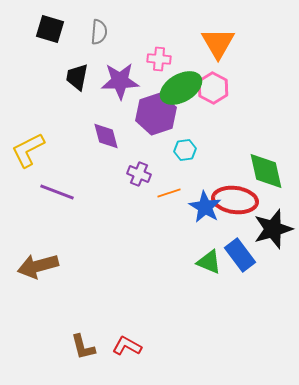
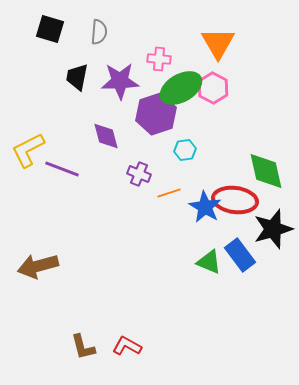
purple line: moved 5 px right, 23 px up
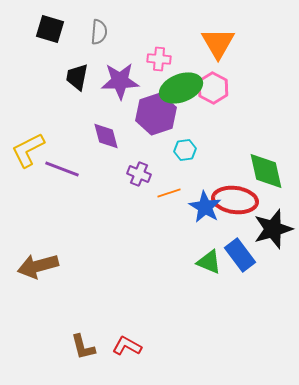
green ellipse: rotated 9 degrees clockwise
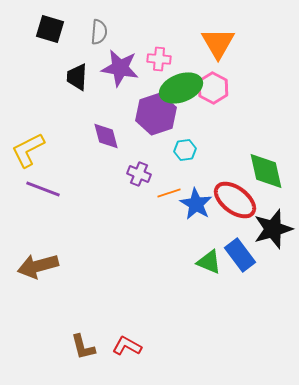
black trapezoid: rotated 8 degrees counterclockwise
purple star: moved 13 px up; rotated 12 degrees clockwise
purple line: moved 19 px left, 20 px down
red ellipse: rotated 30 degrees clockwise
blue star: moved 9 px left, 3 px up
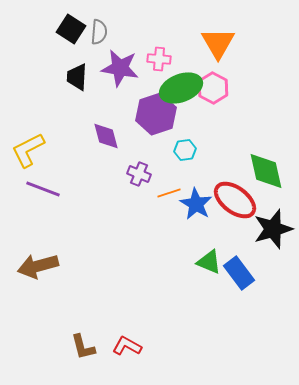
black square: moved 21 px right; rotated 16 degrees clockwise
blue rectangle: moved 1 px left, 18 px down
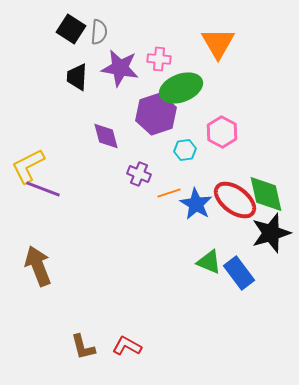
pink hexagon: moved 9 px right, 44 px down
yellow L-shape: moved 16 px down
green diamond: moved 23 px down
black star: moved 2 px left, 4 px down
brown arrow: rotated 84 degrees clockwise
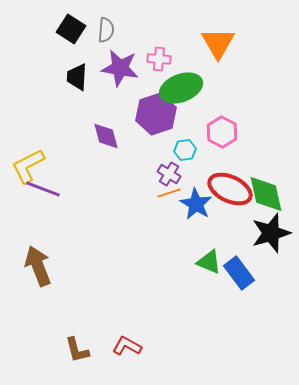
gray semicircle: moved 7 px right, 2 px up
purple cross: moved 30 px right; rotated 10 degrees clockwise
red ellipse: moved 5 px left, 11 px up; rotated 12 degrees counterclockwise
brown L-shape: moved 6 px left, 3 px down
